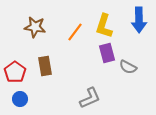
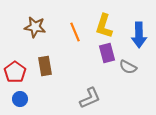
blue arrow: moved 15 px down
orange line: rotated 60 degrees counterclockwise
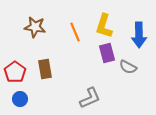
brown rectangle: moved 3 px down
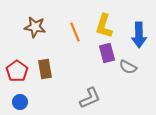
red pentagon: moved 2 px right, 1 px up
blue circle: moved 3 px down
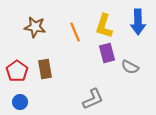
blue arrow: moved 1 px left, 13 px up
gray semicircle: moved 2 px right
gray L-shape: moved 3 px right, 1 px down
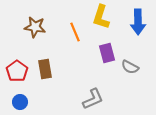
yellow L-shape: moved 3 px left, 9 px up
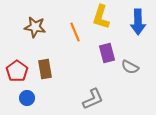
blue circle: moved 7 px right, 4 px up
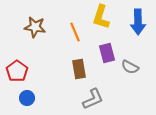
brown rectangle: moved 34 px right
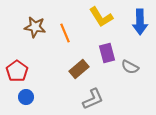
yellow L-shape: rotated 50 degrees counterclockwise
blue arrow: moved 2 px right
orange line: moved 10 px left, 1 px down
brown rectangle: rotated 60 degrees clockwise
blue circle: moved 1 px left, 1 px up
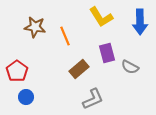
orange line: moved 3 px down
